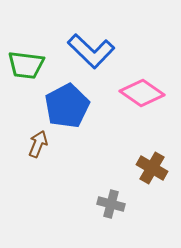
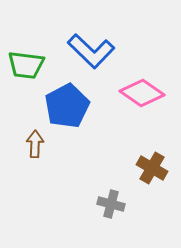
brown arrow: moved 3 px left; rotated 20 degrees counterclockwise
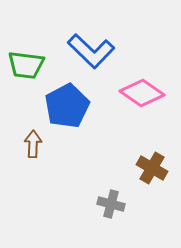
brown arrow: moved 2 px left
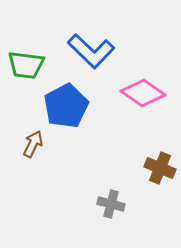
pink diamond: moved 1 px right
blue pentagon: moved 1 px left
brown arrow: rotated 24 degrees clockwise
brown cross: moved 8 px right; rotated 8 degrees counterclockwise
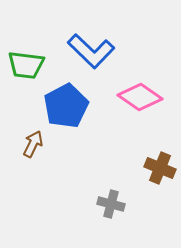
pink diamond: moved 3 px left, 4 px down
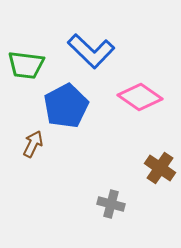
brown cross: rotated 12 degrees clockwise
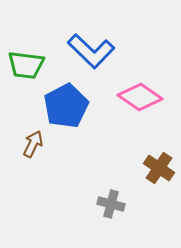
brown cross: moved 1 px left
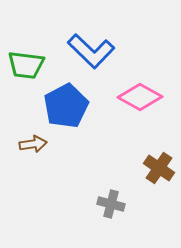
pink diamond: rotated 6 degrees counterclockwise
brown arrow: rotated 56 degrees clockwise
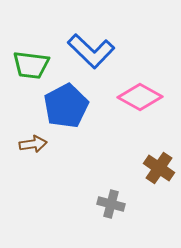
green trapezoid: moved 5 px right
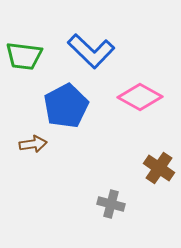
green trapezoid: moved 7 px left, 9 px up
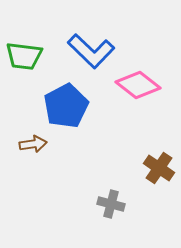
pink diamond: moved 2 px left, 12 px up; rotated 9 degrees clockwise
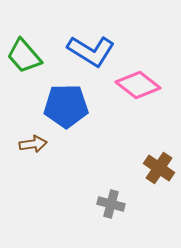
blue L-shape: rotated 12 degrees counterclockwise
green trapezoid: rotated 42 degrees clockwise
blue pentagon: rotated 27 degrees clockwise
